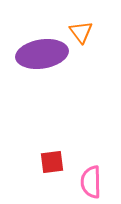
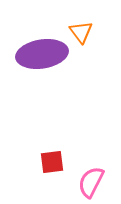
pink semicircle: rotated 28 degrees clockwise
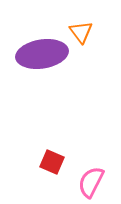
red square: rotated 30 degrees clockwise
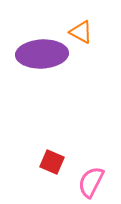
orange triangle: rotated 25 degrees counterclockwise
purple ellipse: rotated 6 degrees clockwise
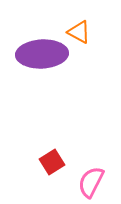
orange triangle: moved 2 px left
red square: rotated 35 degrees clockwise
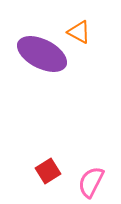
purple ellipse: rotated 30 degrees clockwise
red square: moved 4 px left, 9 px down
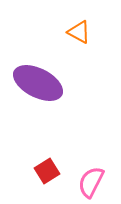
purple ellipse: moved 4 px left, 29 px down
red square: moved 1 px left
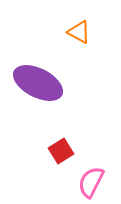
red square: moved 14 px right, 20 px up
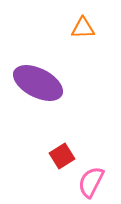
orange triangle: moved 4 px right, 4 px up; rotated 30 degrees counterclockwise
red square: moved 1 px right, 5 px down
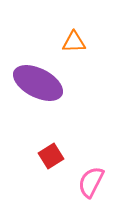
orange triangle: moved 9 px left, 14 px down
red square: moved 11 px left
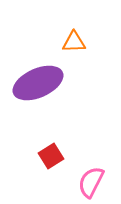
purple ellipse: rotated 51 degrees counterclockwise
